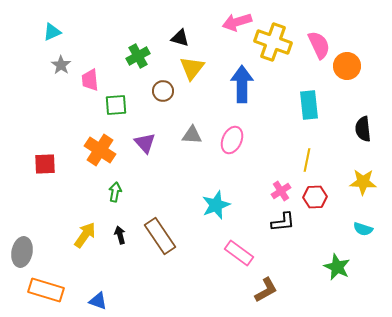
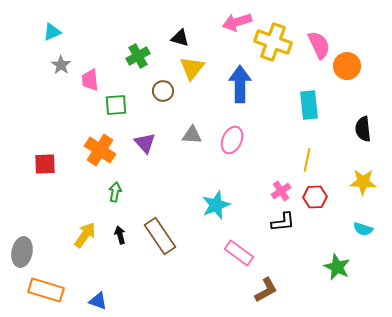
blue arrow: moved 2 px left
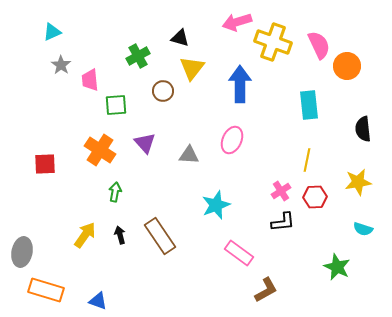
gray triangle: moved 3 px left, 20 px down
yellow star: moved 5 px left; rotated 12 degrees counterclockwise
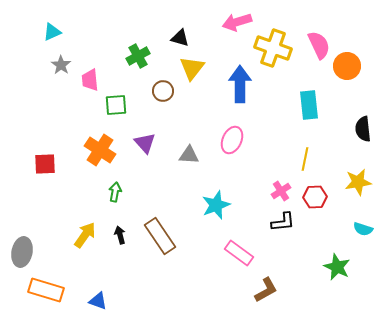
yellow cross: moved 6 px down
yellow line: moved 2 px left, 1 px up
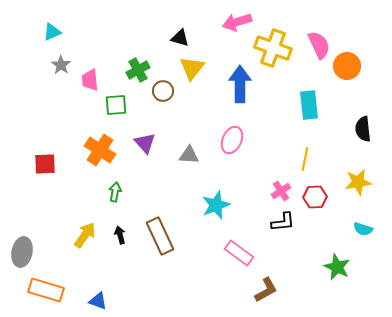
green cross: moved 14 px down
brown rectangle: rotated 9 degrees clockwise
